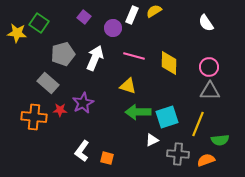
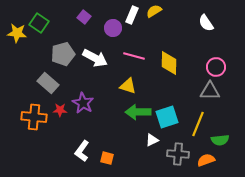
white arrow: rotated 95 degrees clockwise
pink circle: moved 7 px right
purple star: rotated 15 degrees counterclockwise
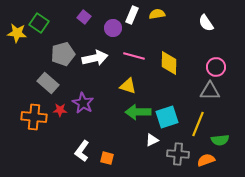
yellow semicircle: moved 3 px right, 3 px down; rotated 21 degrees clockwise
white arrow: rotated 40 degrees counterclockwise
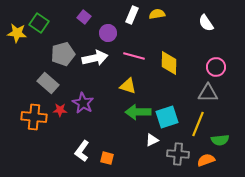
purple circle: moved 5 px left, 5 px down
gray triangle: moved 2 px left, 2 px down
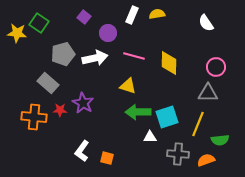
white triangle: moved 2 px left, 3 px up; rotated 24 degrees clockwise
